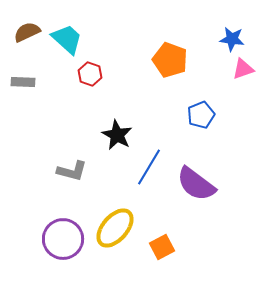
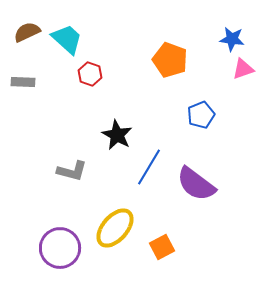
purple circle: moved 3 px left, 9 px down
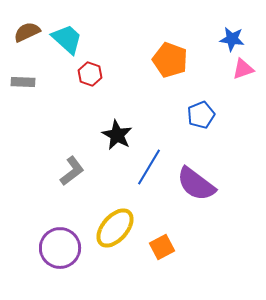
gray L-shape: rotated 52 degrees counterclockwise
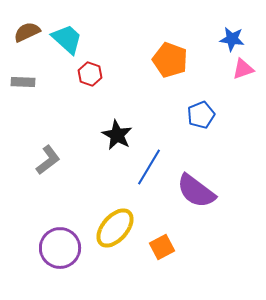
gray L-shape: moved 24 px left, 11 px up
purple semicircle: moved 7 px down
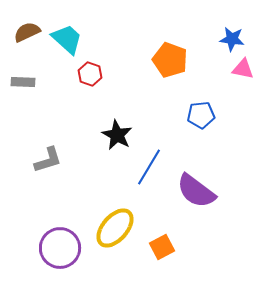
pink triangle: rotated 30 degrees clockwise
blue pentagon: rotated 16 degrees clockwise
gray L-shape: rotated 20 degrees clockwise
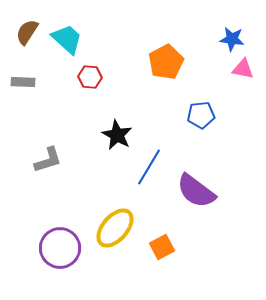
brown semicircle: rotated 32 degrees counterclockwise
orange pentagon: moved 4 px left, 2 px down; rotated 24 degrees clockwise
red hexagon: moved 3 px down; rotated 15 degrees counterclockwise
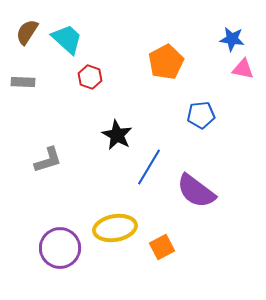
red hexagon: rotated 15 degrees clockwise
yellow ellipse: rotated 39 degrees clockwise
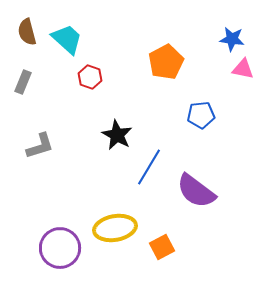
brown semicircle: rotated 48 degrees counterclockwise
gray rectangle: rotated 70 degrees counterclockwise
gray L-shape: moved 8 px left, 14 px up
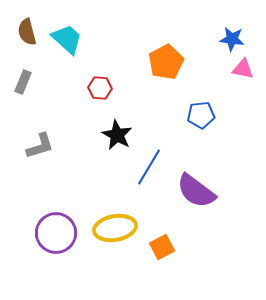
red hexagon: moved 10 px right, 11 px down; rotated 15 degrees counterclockwise
purple circle: moved 4 px left, 15 px up
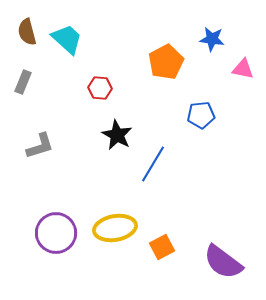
blue star: moved 20 px left
blue line: moved 4 px right, 3 px up
purple semicircle: moved 27 px right, 71 px down
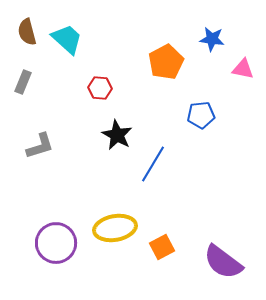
purple circle: moved 10 px down
